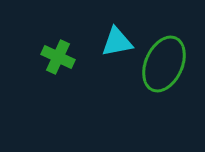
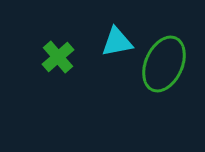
green cross: rotated 24 degrees clockwise
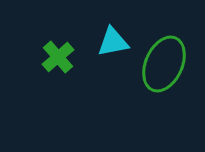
cyan triangle: moved 4 px left
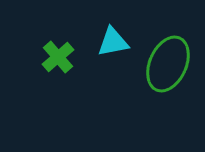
green ellipse: moved 4 px right
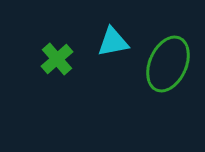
green cross: moved 1 px left, 2 px down
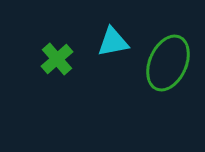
green ellipse: moved 1 px up
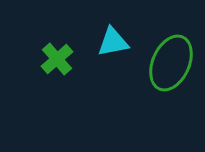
green ellipse: moved 3 px right
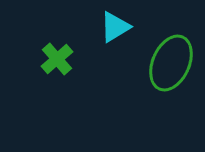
cyan triangle: moved 2 px right, 15 px up; rotated 20 degrees counterclockwise
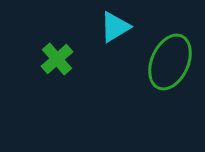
green ellipse: moved 1 px left, 1 px up
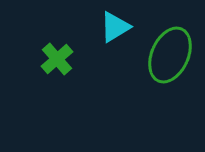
green ellipse: moved 7 px up
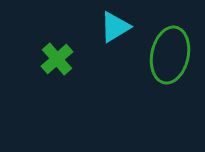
green ellipse: rotated 12 degrees counterclockwise
